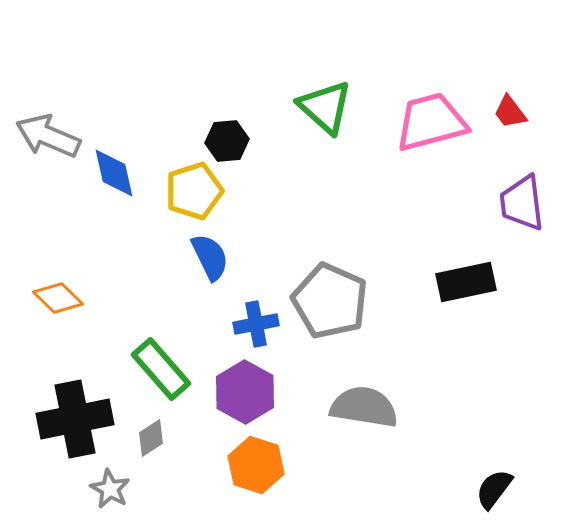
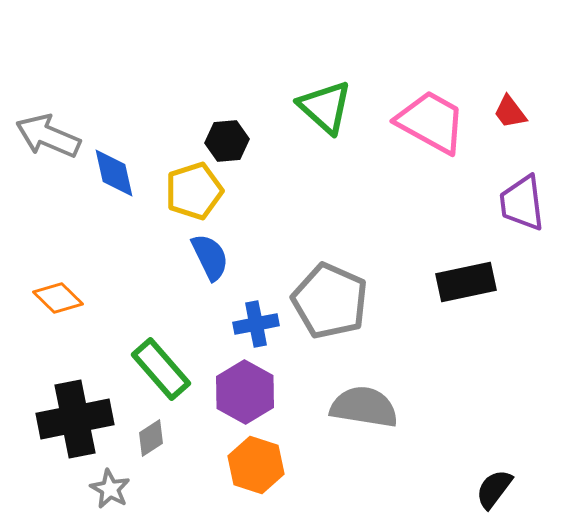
pink trapezoid: rotated 44 degrees clockwise
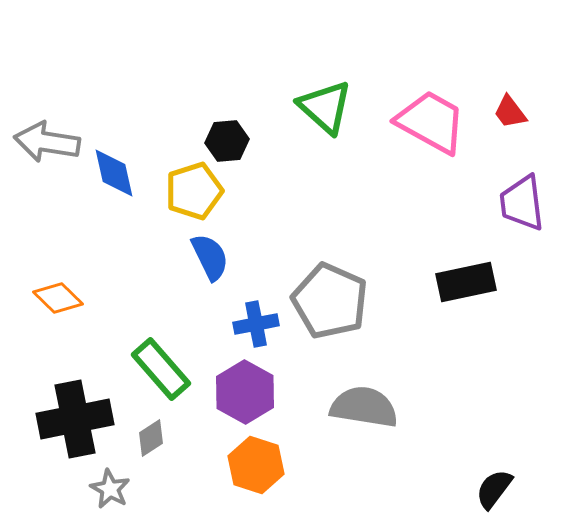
gray arrow: moved 1 px left, 6 px down; rotated 14 degrees counterclockwise
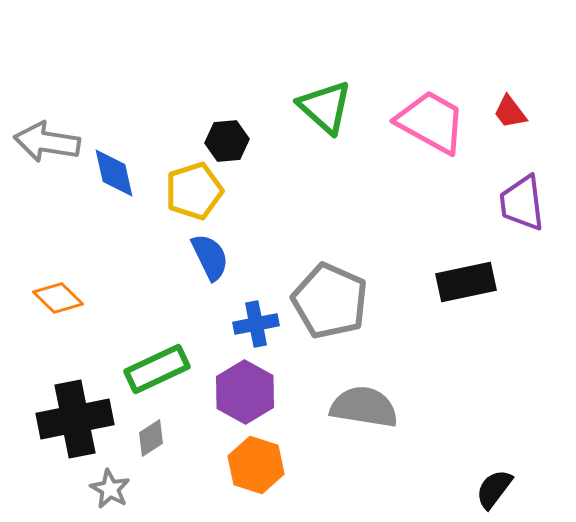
green rectangle: moved 4 px left; rotated 74 degrees counterclockwise
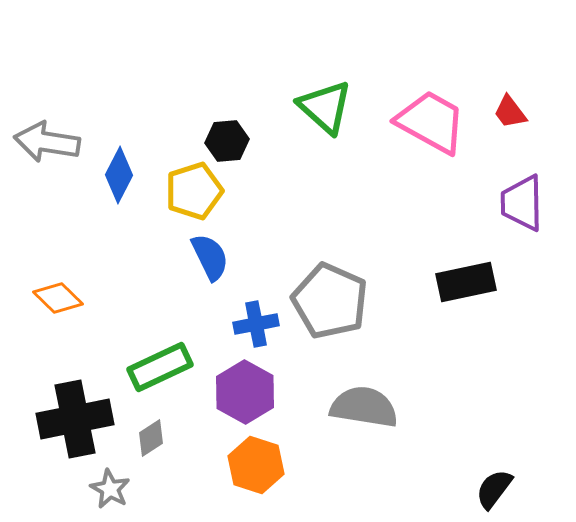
blue diamond: moved 5 px right, 2 px down; rotated 40 degrees clockwise
purple trapezoid: rotated 6 degrees clockwise
green rectangle: moved 3 px right, 2 px up
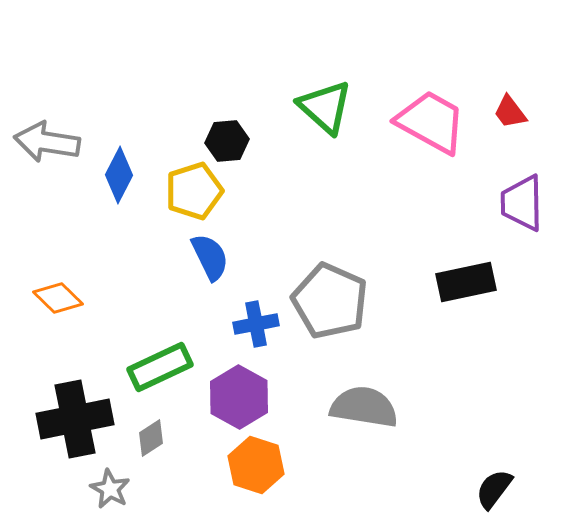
purple hexagon: moved 6 px left, 5 px down
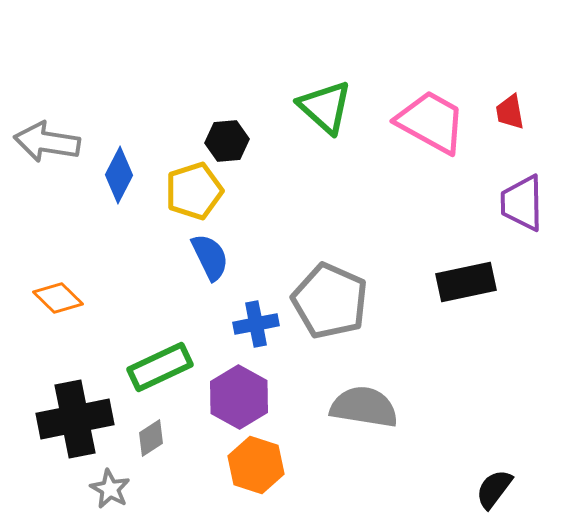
red trapezoid: rotated 27 degrees clockwise
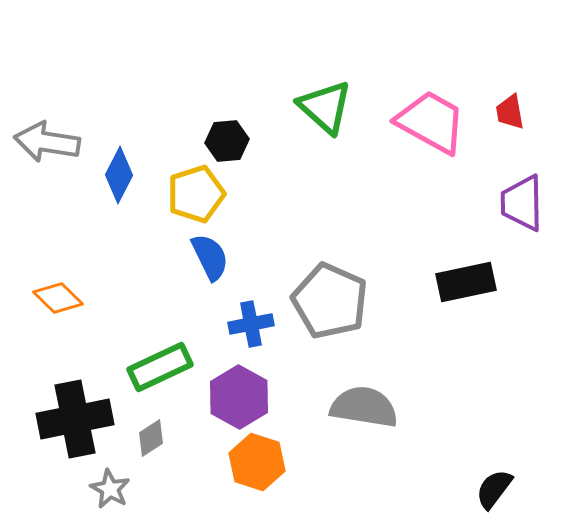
yellow pentagon: moved 2 px right, 3 px down
blue cross: moved 5 px left
orange hexagon: moved 1 px right, 3 px up
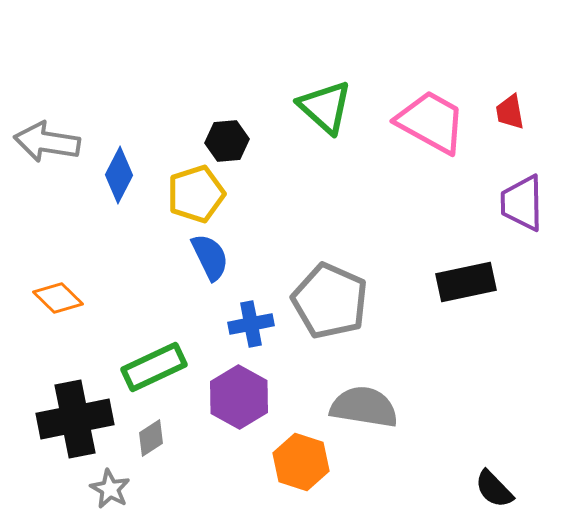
green rectangle: moved 6 px left
orange hexagon: moved 44 px right
black semicircle: rotated 81 degrees counterclockwise
